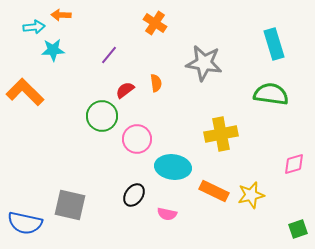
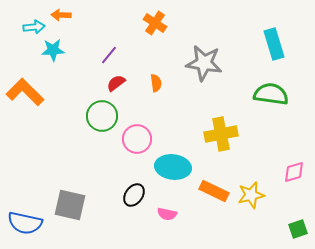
red semicircle: moved 9 px left, 7 px up
pink diamond: moved 8 px down
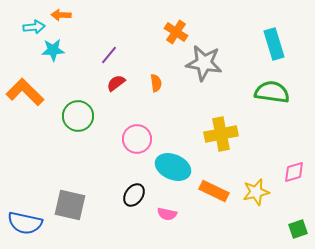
orange cross: moved 21 px right, 9 px down
green semicircle: moved 1 px right, 2 px up
green circle: moved 24 px left
cyan ellipse: rotated 16 degrees clockwise
yellow star: moved 5 px right, 3 px up
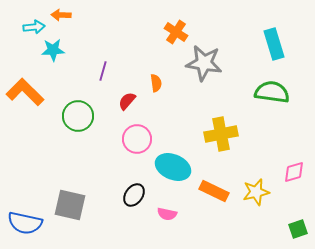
purple line: moved 6 px left, 16 px down; rotated 24 degrees counterclockwise
red semicircle: moved 11 px right, 18 px down; rotated 12 degrees counterclockwise
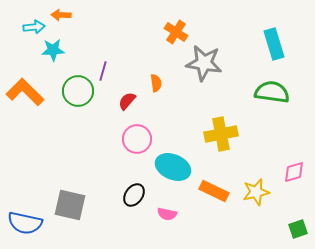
green circle: moved 25 px up
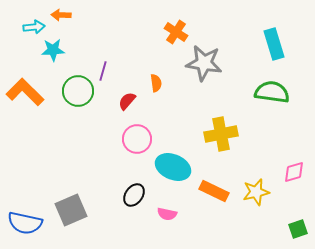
gray square: moved 1 px right, 5 px down; rotated 36 degrees counterclockwise
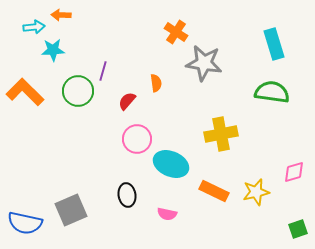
cyan ellipse: moved 2 px left, 3 px up
black ellipse: moved 7 px left; rotated 45 degrees counterclockwise
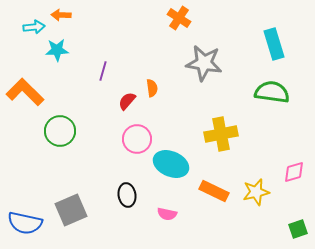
orange cross: moved 3 px right, 14 px up
cyan star: moved 4 px right
orange semicircle: moved 4 px left, 5 px down
green circle: moved 18 px left, 40 px down
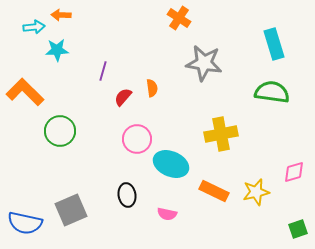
red semicircle: moved 4 px left, 4 px up
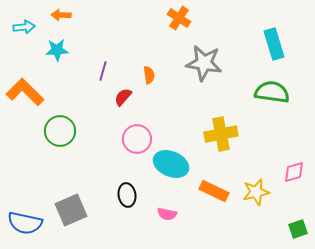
cyan arrow: moved 10 px left
orange semicircle: moved 3 px left, 13 px up
